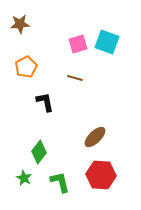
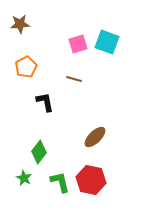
brown line: moved 1 px left, 1 px down
red hexagon: moved 10 px left, 5 px down; rotated 8 degrees clockwise
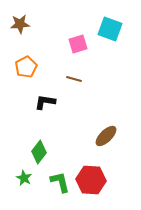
cyan square: moved 3 px right, 13 px up
black L-shape: rotated 70 degrees counterclockwise
brown ellipse: moved 11 px right, 1 px up
red hexagon: rotated 8 degrees counterclockwise
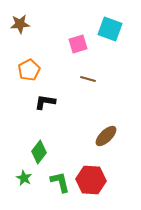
orange pentagon: moved 3 px right, 3 px down
brown line: moved 14 px right
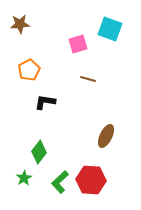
brown ellipse: rotated 20 degrees counterclockwise
green star: rotated 14 degrees clockwise
green L-shape: rotated 120 degrees counterclockwise
